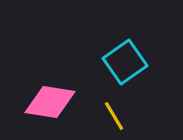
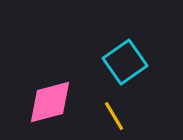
pink diamond: rotated 24 degrees counterclockwise
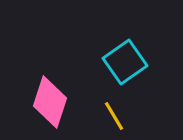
pink diamond: rotated 57 degrees counterclockwise
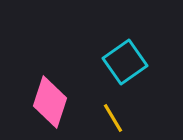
yellow line: moved 1 px left, 2 px down
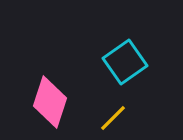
yellow line: rotated 76 degrees clockwise
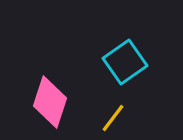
yellow line: rotated 8 degrees counterclockwise
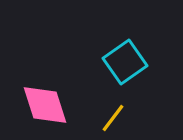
pink diamond: moved 5 px left, 3 px down; rotated 36 degrees counterclockwise
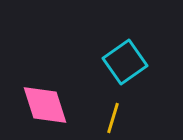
yellow line: rotated 20 degrees counterclockwise
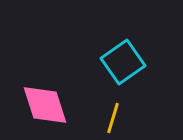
cyan square: moved 2 px left
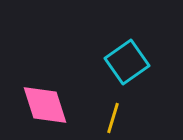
cyan square: moved 4 px right
